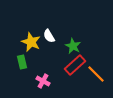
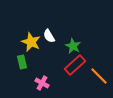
orange line: moved 3 px right, 2 px down
pink cross: moved 1 px left, 2 px down
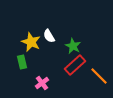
pink cross: rotated 24 degrees clockwise
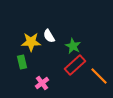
yellow star: rotated 24 degrees counterclockwise
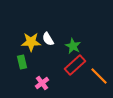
white semicircle: moved 1 px left, 3 px down
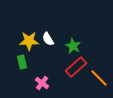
yellow star: moved 2 px left, 1 px up
red rectangle: moved 1 px right, 2 px down
orange line: moved 2 px down
pink cross: rotated 16 degrees counterclockwise
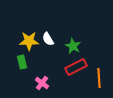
red rectangle: rotated 15 degrees clockwise
orange line: rotated 42 degrees clockwise
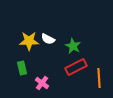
white semicircle: rotated 32 degrees counterclockwise
green rectangle: moved 6 px down
